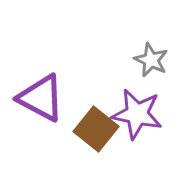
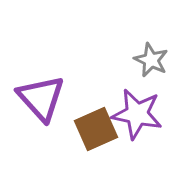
purple triangle: rotated 20 degrees clockwise
brown square: rotated 27 degrees clockwise
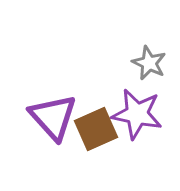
gray star: moved 2 px left, 3 px down
purple triangle: moved 12 px right, 19 px down
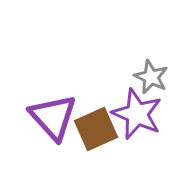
gray star: moved 2 px right, 14 px down
purple star: rotated 12 degrees clockwise
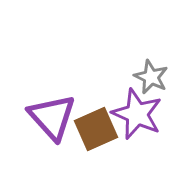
purple triangle: moved 1 px left
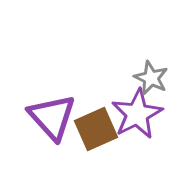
gray star: moved 1 px down
purple star: rotated 21 degrees clockwise
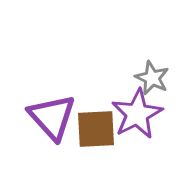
gray star: moved 1 px right
brown square: rotated 21 degrees clockwise
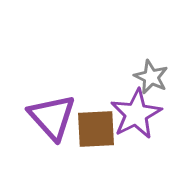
gray star: moved 1 px left, 1 px up
purple star: moved 1 px left
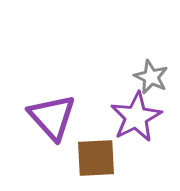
purple star: moved 3 px down
brown square: moved 29 px down
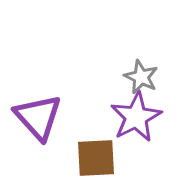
gray star: moved 10 px left
purple triangle: moved 14 px left
